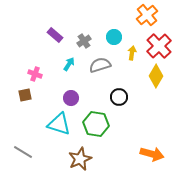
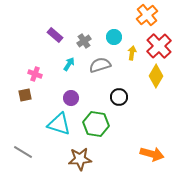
brown star: rotated 20 degrees clockwise
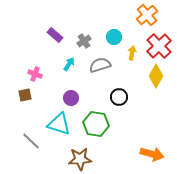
gray line: moved 8 px right, 11 px up; rotated 12 degrees clockwise
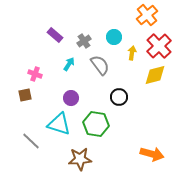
gray semicircle: rotated 70 degrees clockwise
yellow diamond: moved 1 px left, 1 px up; rotated 45 degrees clockwise
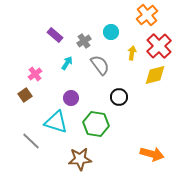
cyan circle: moved 3 px left, 5 px up
cyan arrow: moved 2 px left, 1 px up
pink cross: rotated 32 degrees clockwise
brown square: rotated 24 degrees counterclockwise
cyan triangle: moved 3 px left, 2 px up
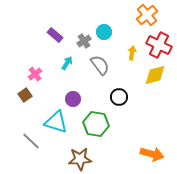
cyan circle: moved 7 px left
red cross: moved 1 px up; rotated 20 degrees counterclockwise
purple circle: moved 2 px right, 1 px down
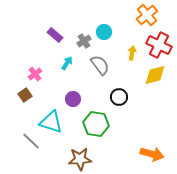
cyan triangle: moved 5 px left
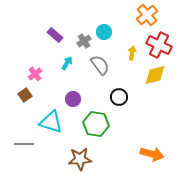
gray line: moved 7 px left, 3 px down; rotated 42 degrees counterclockwise
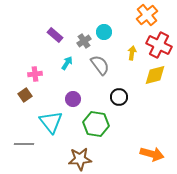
pink cross: rotated 32 degrees clockwise
cyan triangle: rotated 35 degrees clockwise
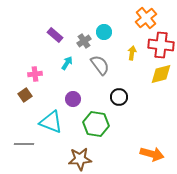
orange cross: moved 1 px left, 3 px down
red cross: moved 2 px right; rotated 20 degrees counterclockwise
yellow diamond: moved 6 px right, 1 px up
cyan triangle: rotated 30 degrees counterclockwise
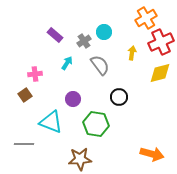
orange cross: rotated 10 degrees clockwise
red cross: moved 3 px up; rotated 30 degrees counterclockwise
yellow diamond: moved 1 px left, 1 px up
